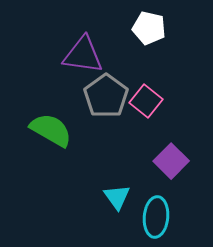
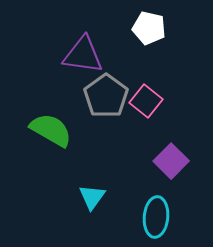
cyan triangle: moved 25 px left; rotated 12 degrees clockwise
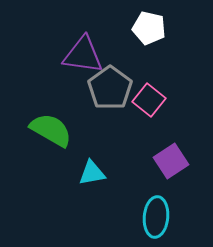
gray pentagon: moved 4 px right, 8 px up
pink square: moved 3 px right, 1 px up
purple square: rotated 12 degrees clockwise
cyan triangle: moved 24 px up; rotated 44 degrees clockwise
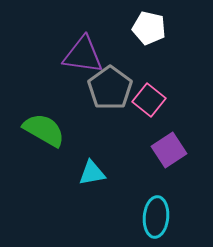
green semicircle: moved 7 px left
purple square: moved 2 px left, 11 px up
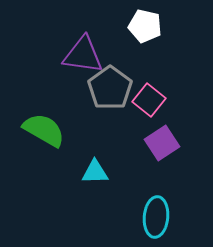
white pentagon: moved 4 px left, 2 px up
purple square: moved 7 px left, 7 px up
cyan triangle: moved 3 px right, 1 px up; rotated 8 degrees clockwise
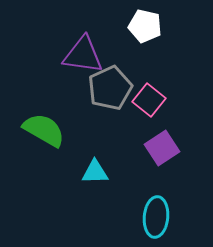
gray pentagon: rotated 12 degrees clockwise
purple square: moved 5 px down
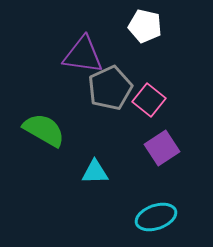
cyan ellipse: rotated 66 degrees clockwise
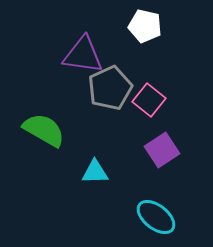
purple square: moved 2 px down
cyan ellipse: rotated 57 degrees clockwise
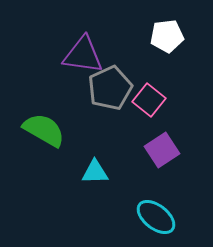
white pentagon: moved 22 px right, 10 px down; rotated 20 degrees counterclockwise
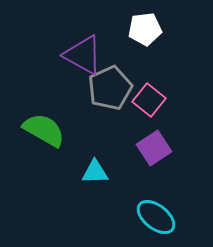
white pentagon: moved 22 px left, 7 px up
purple triangle: rotated 21 degrees clockwise
purple square: moved 8 px left, 2 px up
